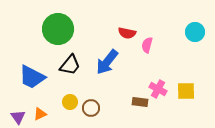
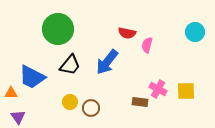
orange triangle: moved 29 px left, 21 px up; rotated 24 degrees clockwise
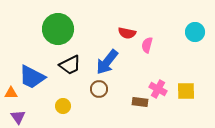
black trapezoid: rotated 25 degrees clockwise
yellow circle: moved 7 px left, 4 px down
brown circle: moved 8 px right, 19 px up
